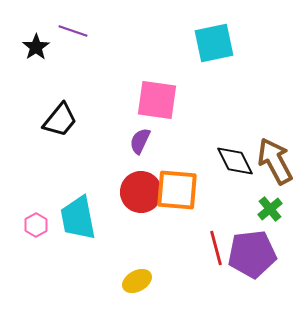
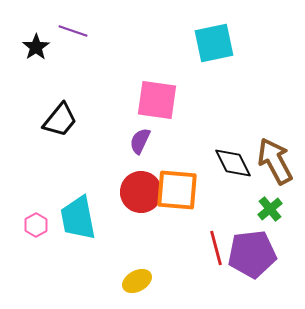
black diamond: moved 2 px left, 2 px down
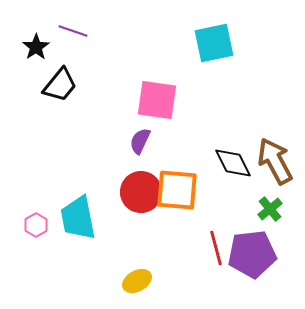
black trapezoid: moved 35 px up
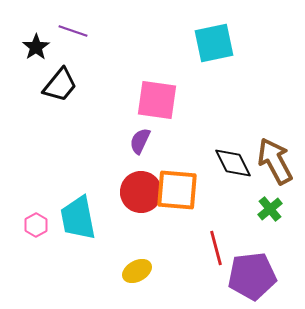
purple pentagon: moved 22 px down
yellow ellipse: moved 10 px up
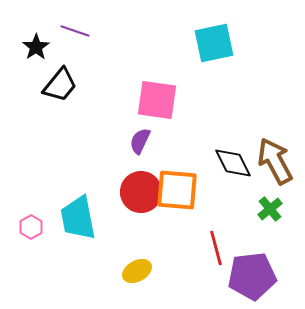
purple line: moved 2 px right
pink hexagon: moved 5 px left, 2 px down
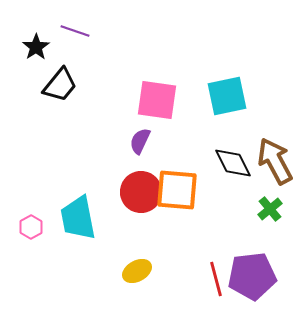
cyan square: moved 13 px right, 53 px down
red line: moved 31 px down
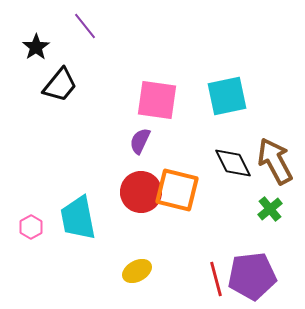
purple line: moved 10 px right, 5 px up; rotated 32 degrees clockwise
orange square: rotated 9 degrees clockwise
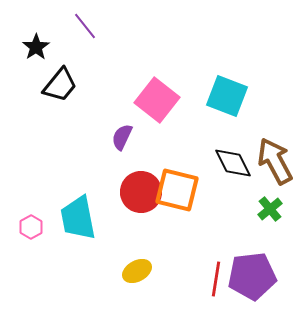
cyan square: rotated 33 degrees clockwise
pink square: rotated 30 degrees clockwise
purple semicircle: moved 18 px left, 4 px up
red line: rotated 24 degrees clockwise
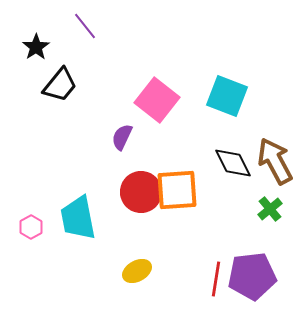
orange square: rotated 18 degrees counterclockwise
